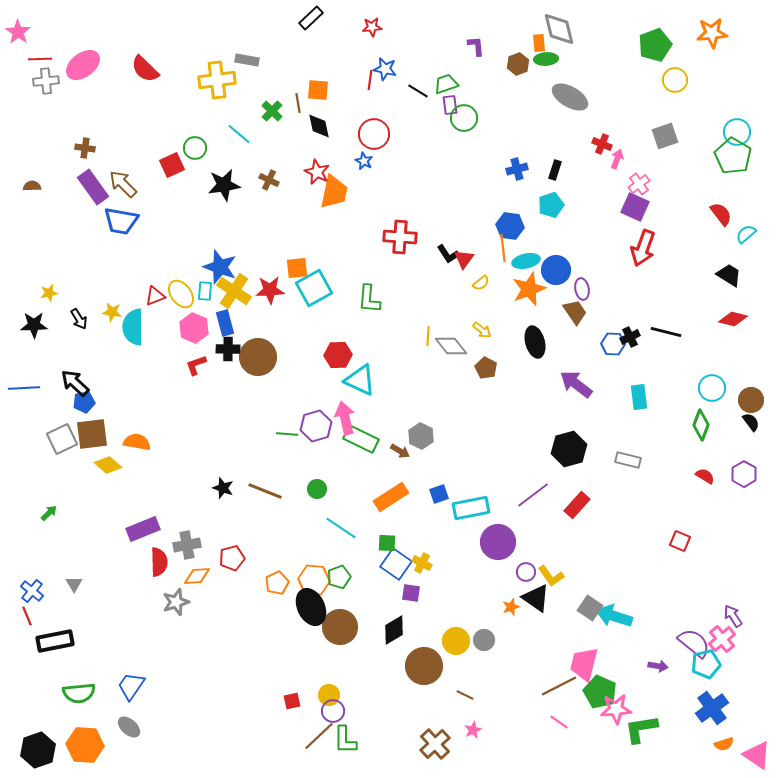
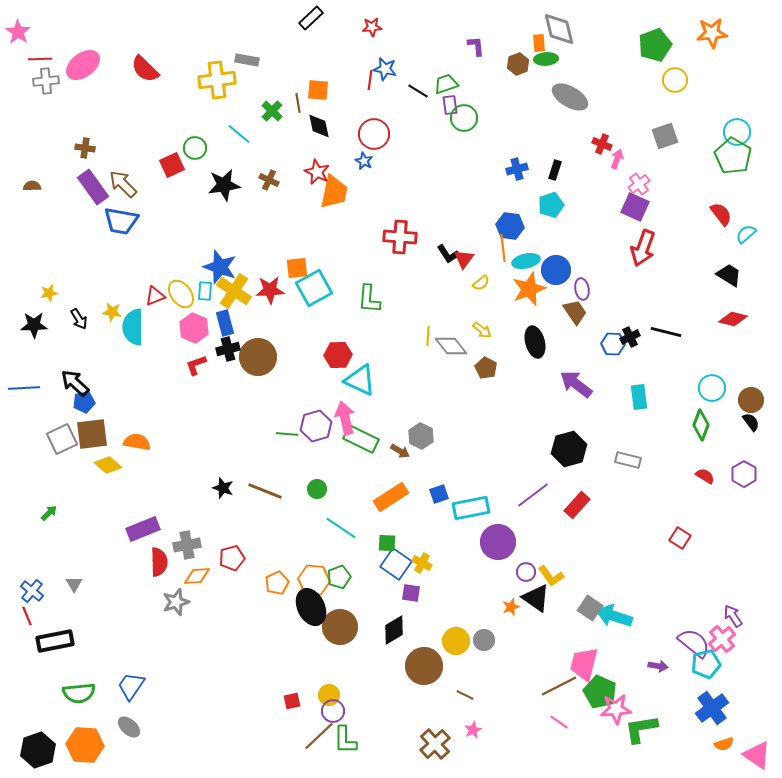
black cross at (228, 349): rotated 15 degrees counterclockwise
red square at (680, 541): moved 3 px up; rotated 10 degrees clockwise
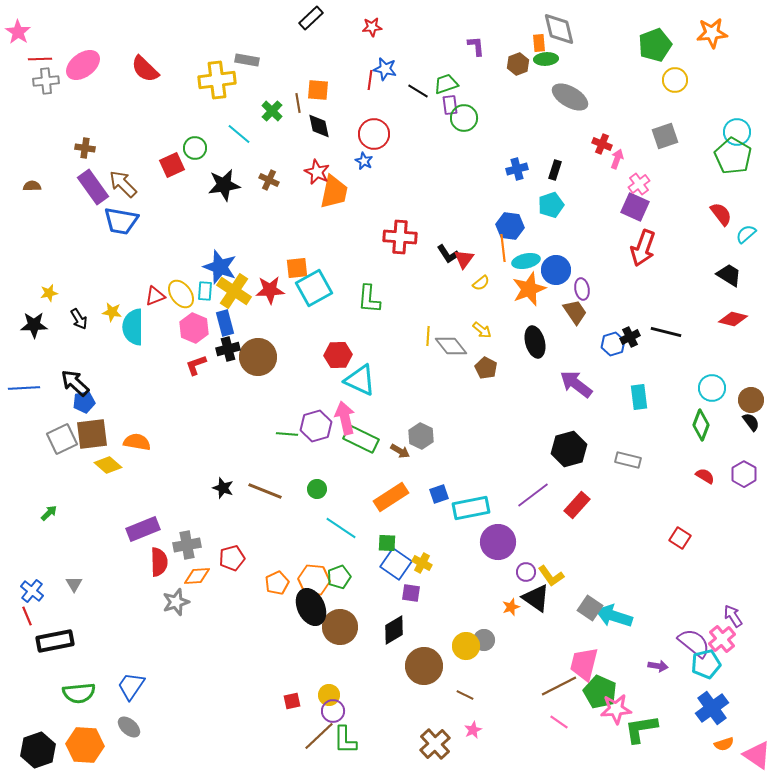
blue hexagon at (613, 344): rotated 20 degrees counterclockwise
yellow circle at (456, 641): moved 10 px right, 5 px down
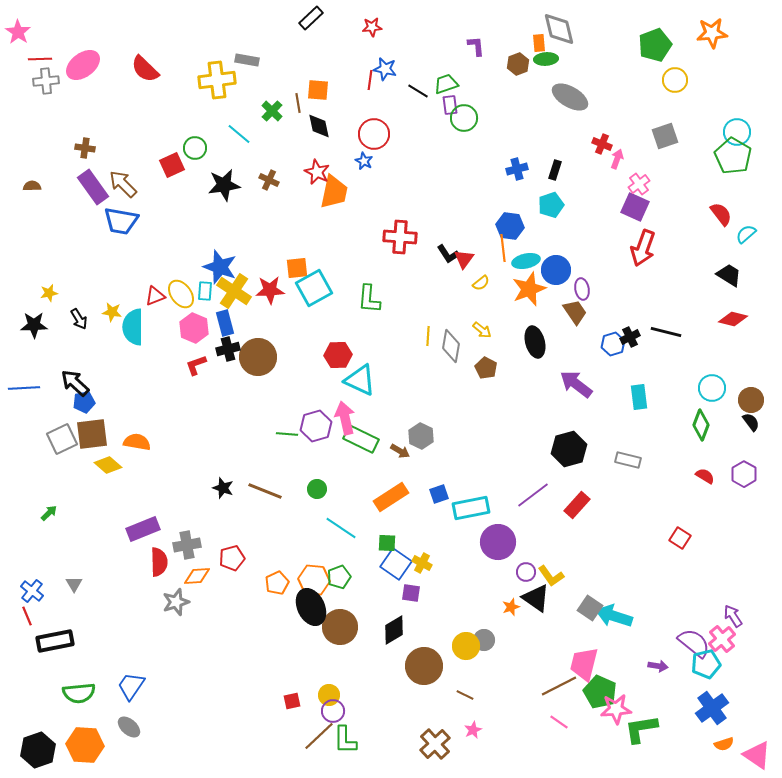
gray diamond at (451, 346): rotated 48 degrees clockwise
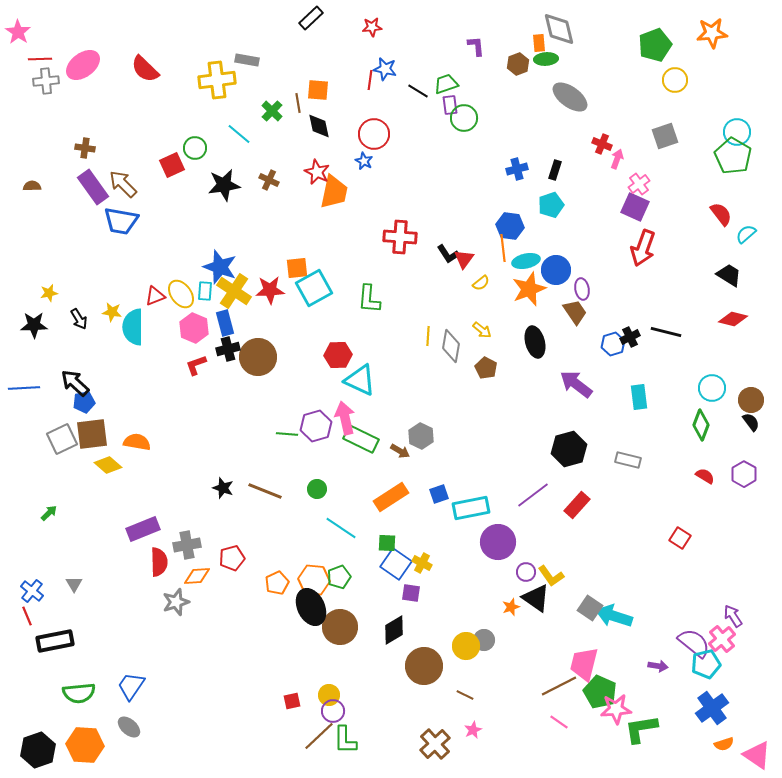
gray ellipse at (570, 97): rotated 6 degrees clockwise
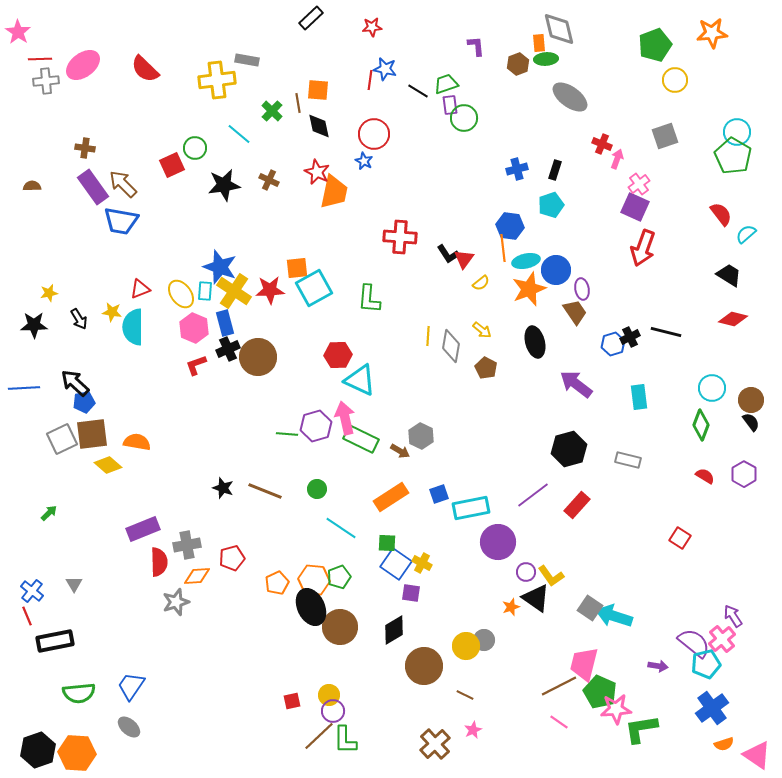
red triangle at (155, 296): moved 15 px left, 7 px up
black cross at (228, 349): rotated 10 degrees counterclockwise
orange hexagon at (85, 745): moved 8 px left, 8 px down
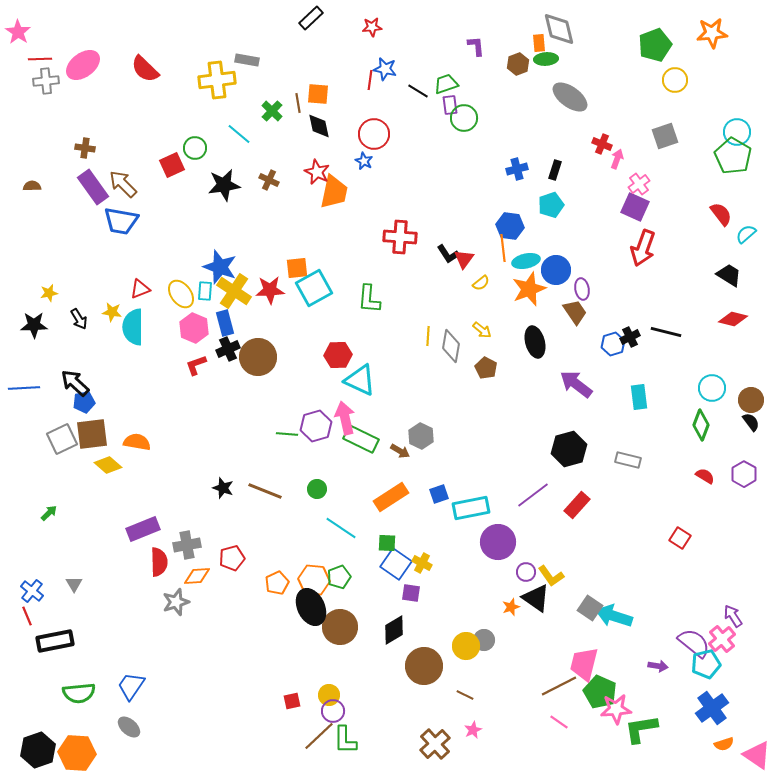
orange square at (318, 90): moved 4 px down
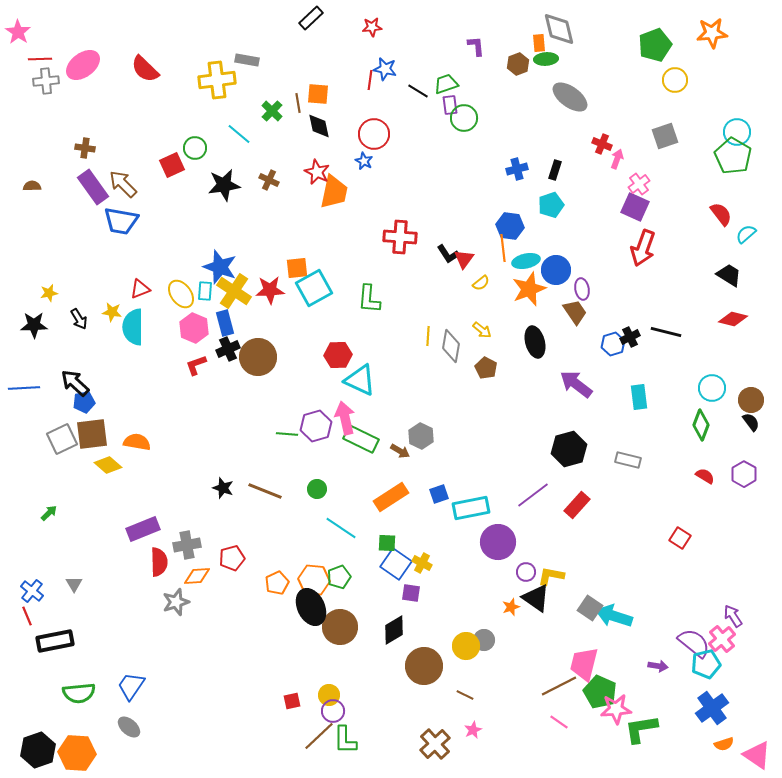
yellow L-shape at (551, 576): rotated 136 degrees clockwise
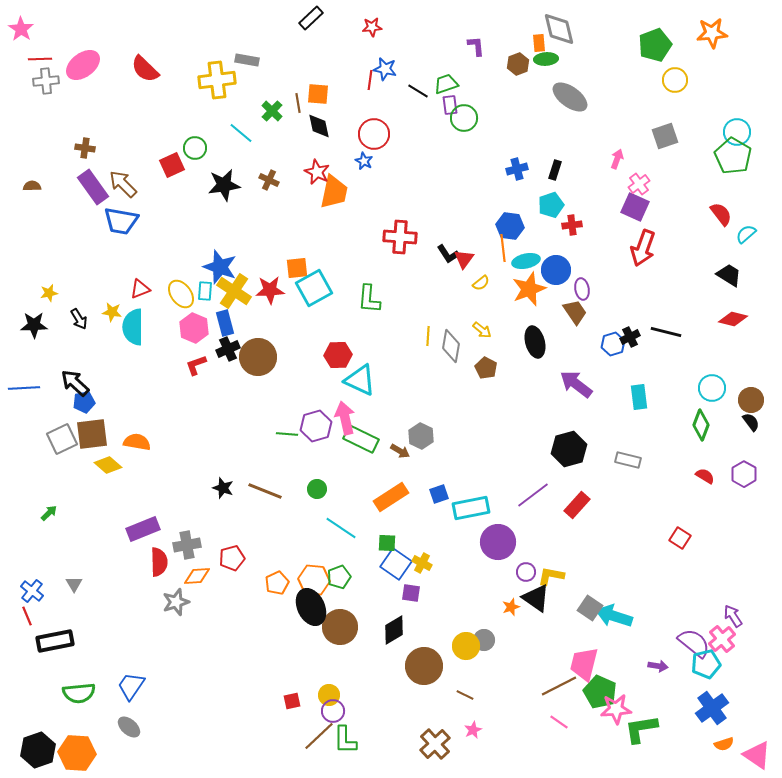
pink star at (18, 32): moved 3 px right, 3 px up
cyan line at (239, 134): moved 2 px right, 1 px up
red cross at (602, 144): moved 30 px left, 81 px down; rotated 30 degrees counterclockwise
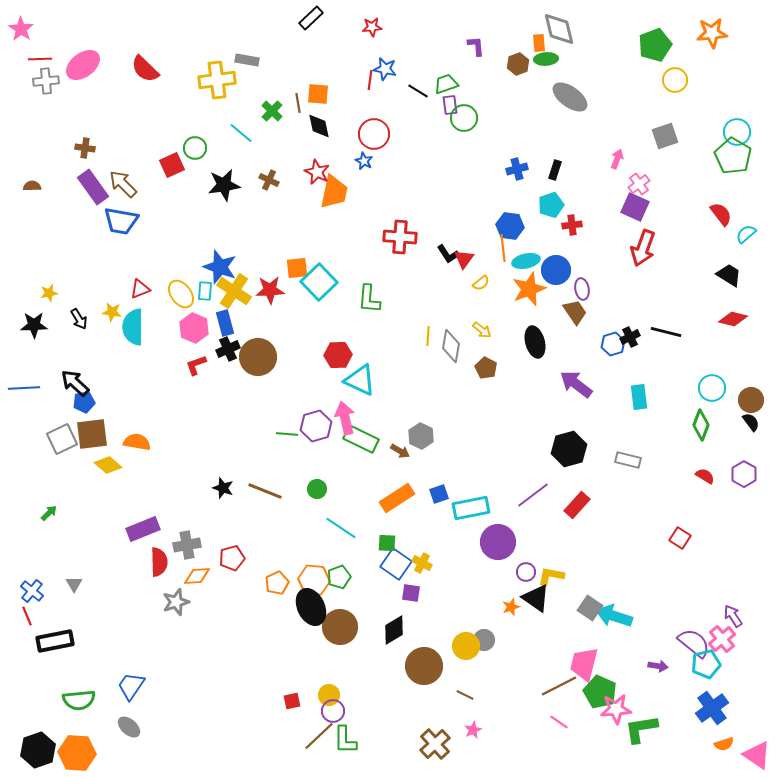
cyan square at (314, 288): moved 5 px right, 6 px up; rotated 15 degrees counterclockwise
orange rectangle at (391, 497): moved 6 px right, 1 px down
green semicircle at (79, 693): moved 7 px down
